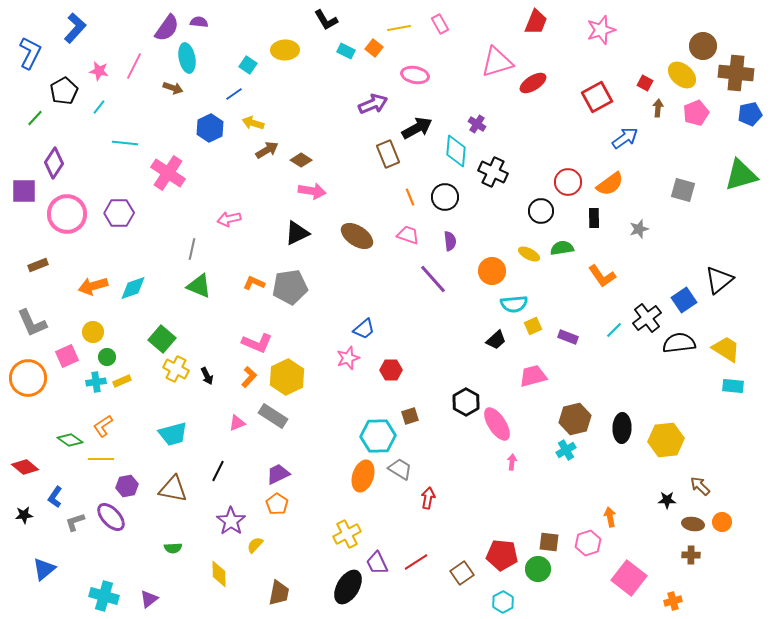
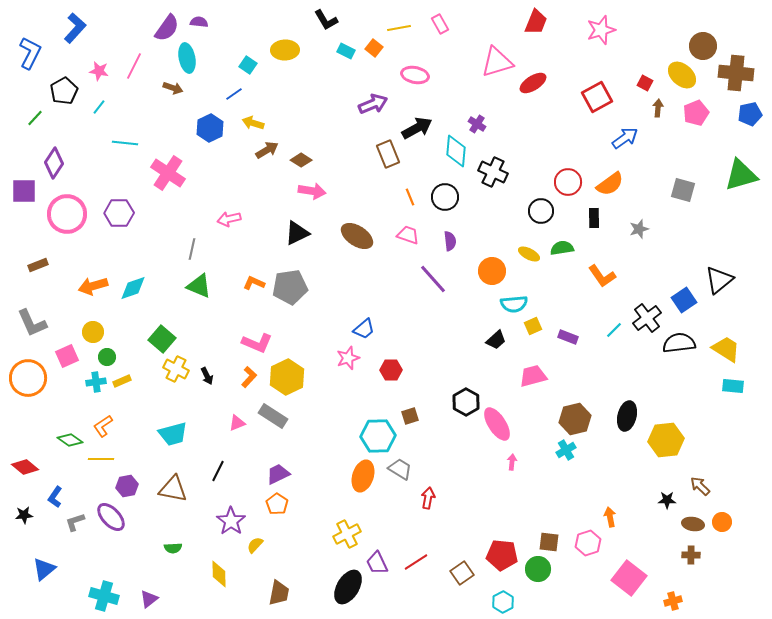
black ellipse at (622, 428): moved 5 px right, 12 px up; rotated 12 degrees clockwise
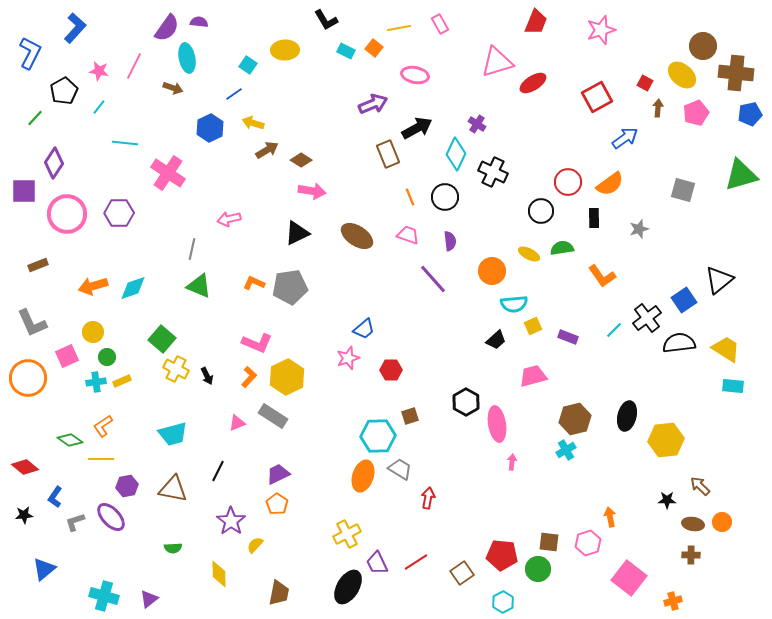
cyan diamond at (456, 151): moved 3 px down; rotated 20 degrees clockwise
pink ellipse at (497, 424): rotated 24 degrees clockwise
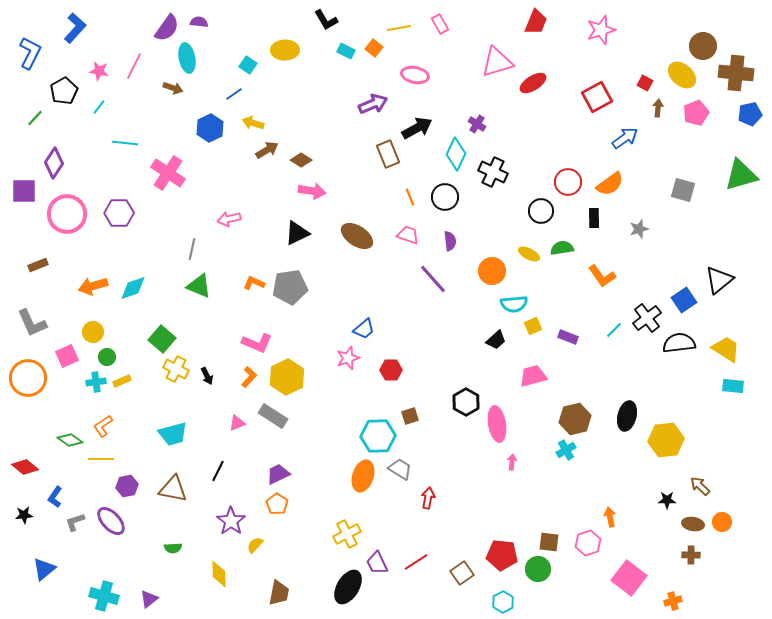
purple ellipse at (111, 517): moved 4 px down
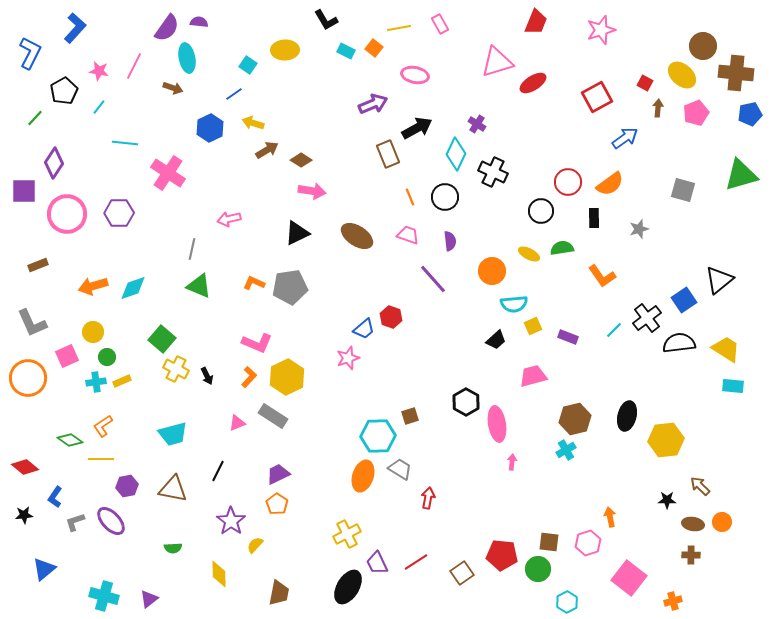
red hexagon at (391, 370): moved 53 px up; rotated 20 degrees clockwise
cyan hexagon at (503, 602): moved 64 px right
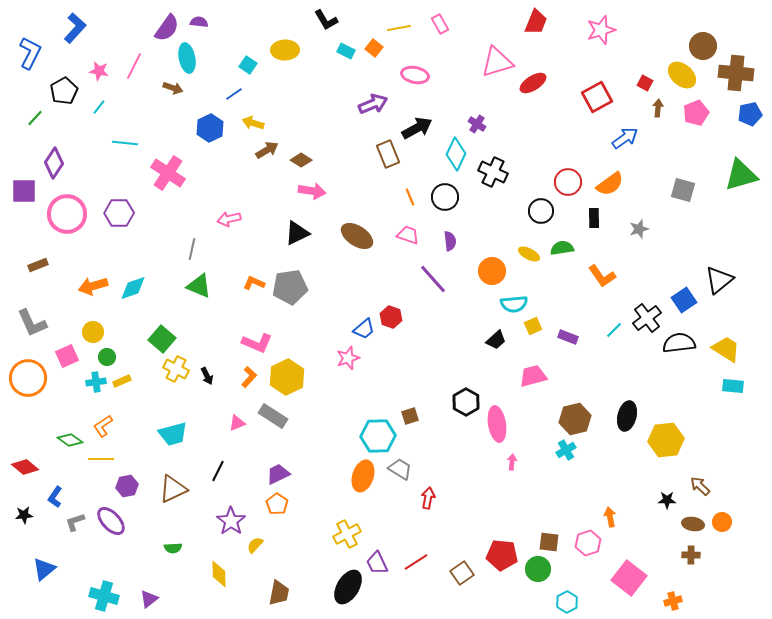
brown triangle at (173, 489): rotated 36 degrees counterclockwise
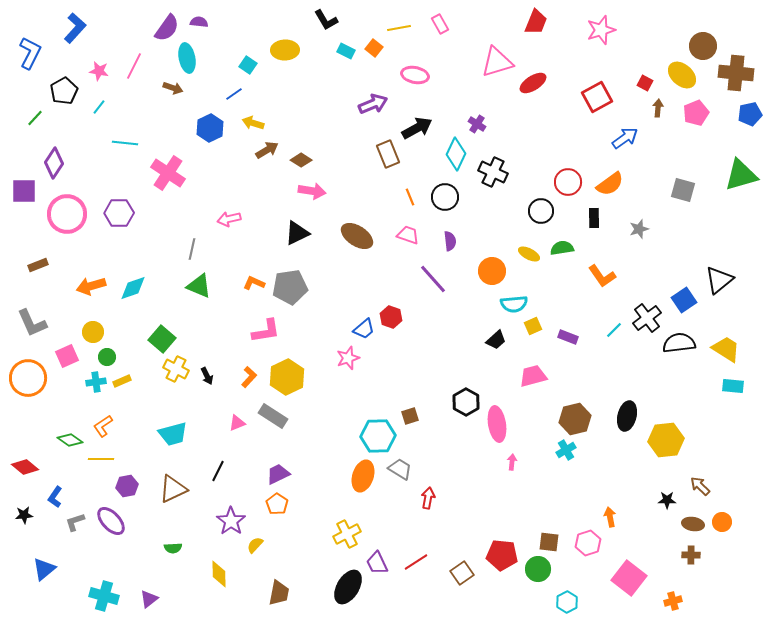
orange arrow at (93, 286): moved 2 px left
pink L-shape at (257, 343): moved 9 px right, 12 px up; rotated 32 degrees counterclockwise
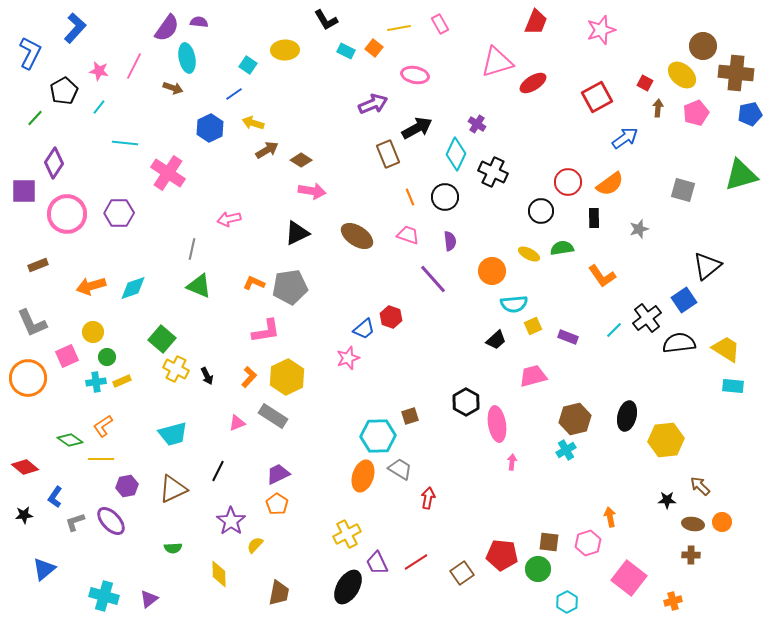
black triangle at (719, 280): moved 12 px left, 14 px up
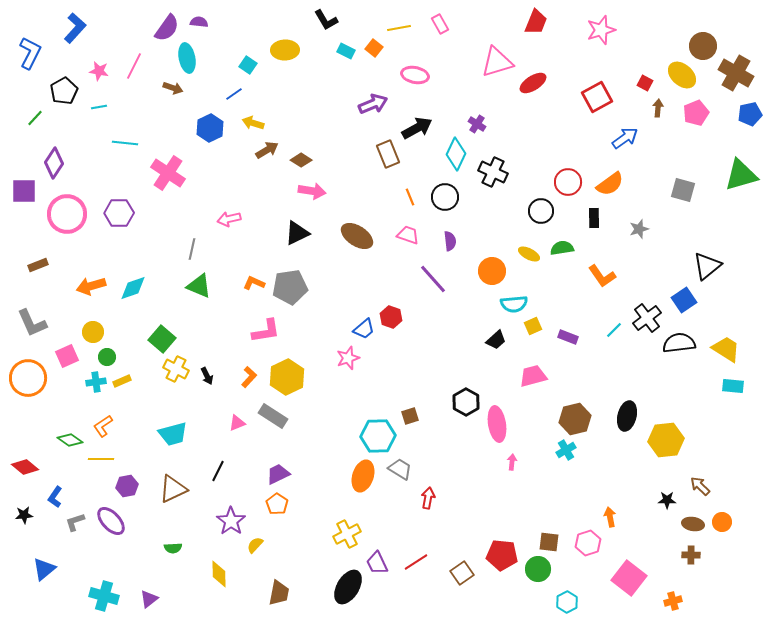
brown cross at (736, 73): rotated 24 degrees clockwise
cyan line at (99, 107): rotated 42 degrees clockwise
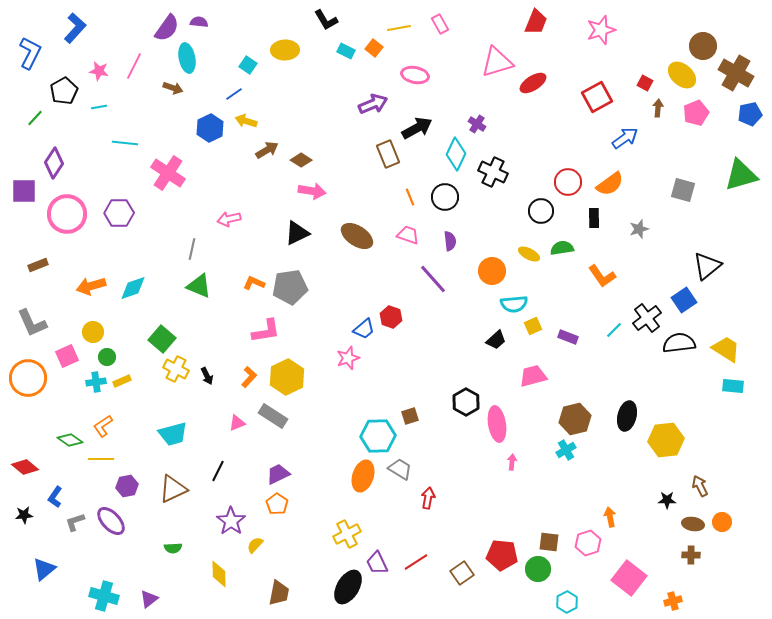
yellow arrow at (253, 123): moved 7 px left, 2 px up
brown arrow at (700, 486): rotated 20 degrees clockwise
